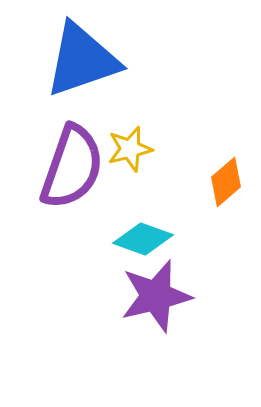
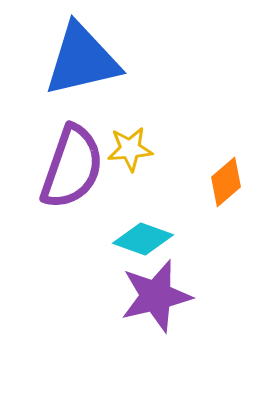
blue triangle: rotated 6 degrees clockwise
yellow star: rotated 9 degrees clockwise
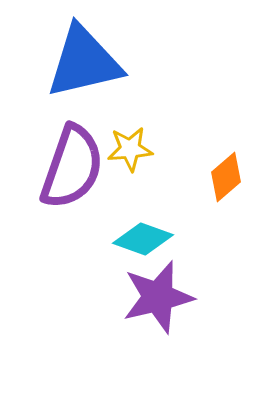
blue triangle: moved 2 px right, 2 px down
orange diamond: moved 5 px up
purple star: moved 2 px right, 1 px down
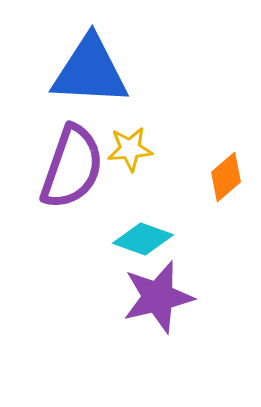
blue triangle: moved 6 px right, 9 px down; rotated 16 degrees clockwise
